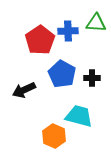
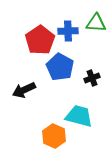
blue pentagon: moved 2 px left, 7 px up
black cross: rotated 21 degrees counterclockwise
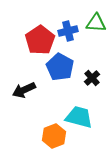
blue cross: rotated 12 degrees counterclockwise
black cross: rotated 21 degrees counterclockwise
cyan trapezoid: moved 1 px down
orange hexagon: rotated 15 degrees clockwise
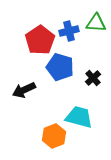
blue cross: moved 1 px right
blue pentagon: rotated 12 degrees counterclockwise
black cross: moved 1 px right
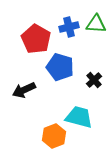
green triangle: moved 1 px down
blue cross: moved 4 px up
red pentagon: moved 4 px left, 1 px up; rotated 8 degrees counterclockwise
black cross: moved 1 px right, 2 px down
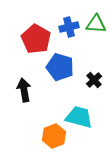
black arrow: rotated 105 degrees clockwise
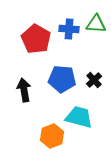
blue cross: moved 2 px down; rotated 18 degrees clockwise
blue pentagon: moved 2 px right, 12 px down; rotated 12 degrees counterclockwise
orange hexagon: moved 2 px left
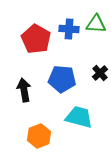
black cross: moved 6 px right, 7 px up
orange hexagon: moved 13 px left
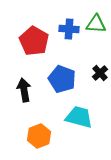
red pentagon: moved 2 px left, 2 px down
blue pentagon: rotated 16 degrees clockwise
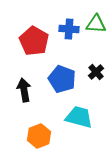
black cross: moved 4 px left, 1 px up
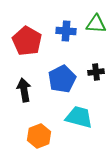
blue cross: moved 3 px left, 2 px down
red pentagon: moved 7 px left
black cross: rotated 35 degrees clockwise
blue pentagon: rotated 24 degrees clockwise
